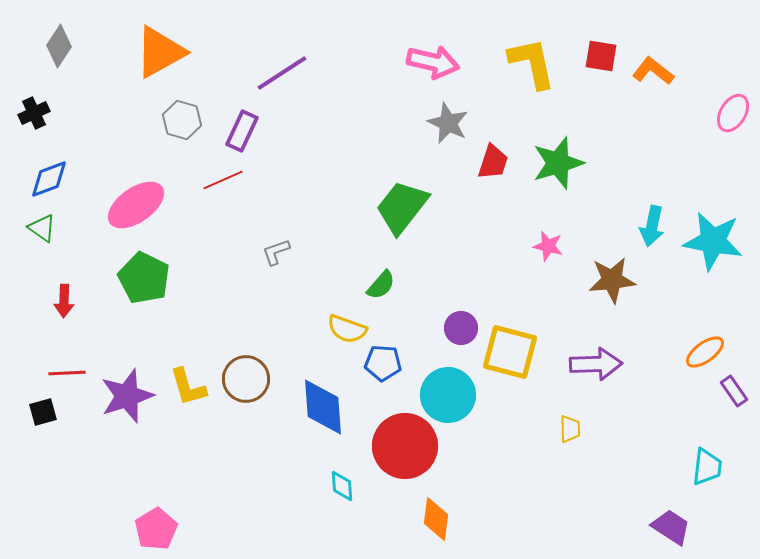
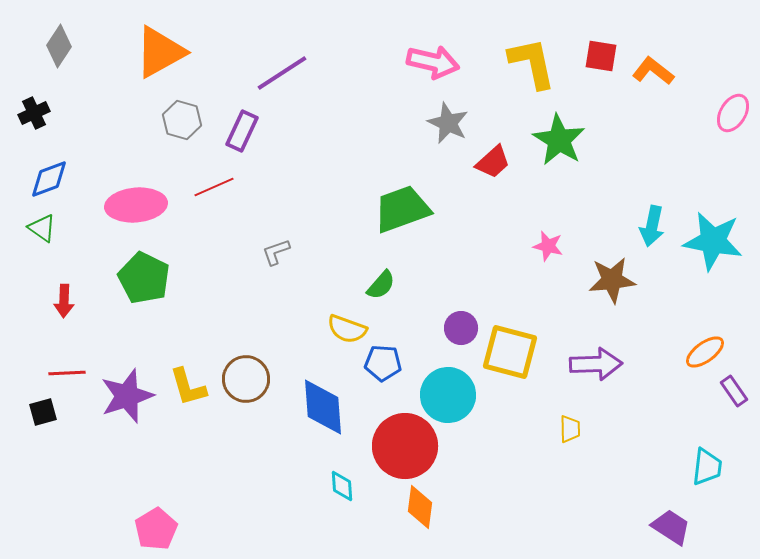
red trapezoid at (493, 162): rotated 30 degrees clockwise
green star at (558, 163): moved 1 px right, 23 px up; rotated 24 degrees counterclockwise
red line at (223, 180): moved 9 px left, 7 px down
pink ellipse at (136, 205): rotated 30 degrees clockwise
green trapezoid at (402, 207): moved 2 px down; rotated 32 degrees clockwise
orange diamond at (436, 519): moved 16 px left, 12 px up
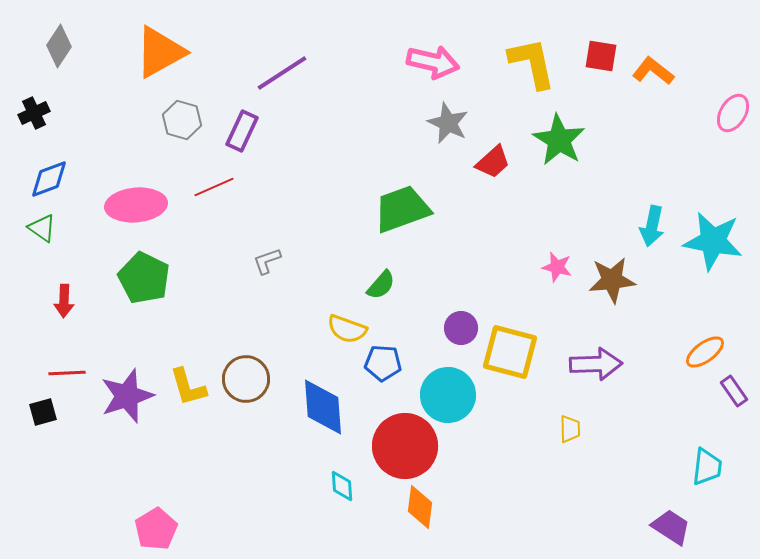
pink star at (548, 246): moved 9 px right, 21 px down
gray L-shape at (276, 252): moved 9 px left, 9 px down
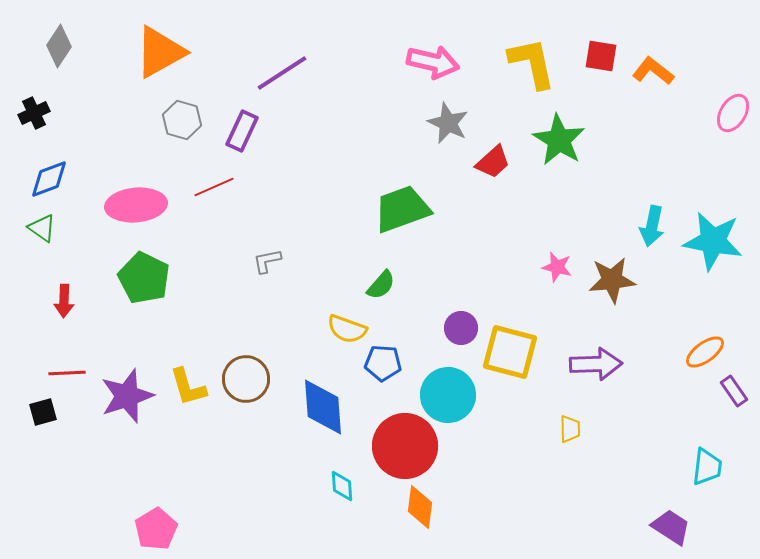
gray L-shape at (267, 261): rotated 8 degrees clockwise
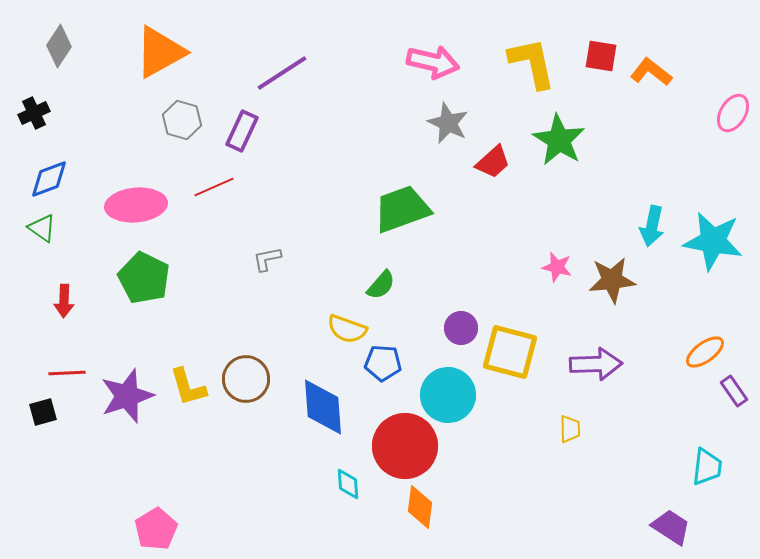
orange L-shape at (653, 71): moved 2 px left, 1 px down
gray L-shape at (267, 261): moved 2 px up
cyan diamond at (342, 486): moved 6 px right, 2 px up
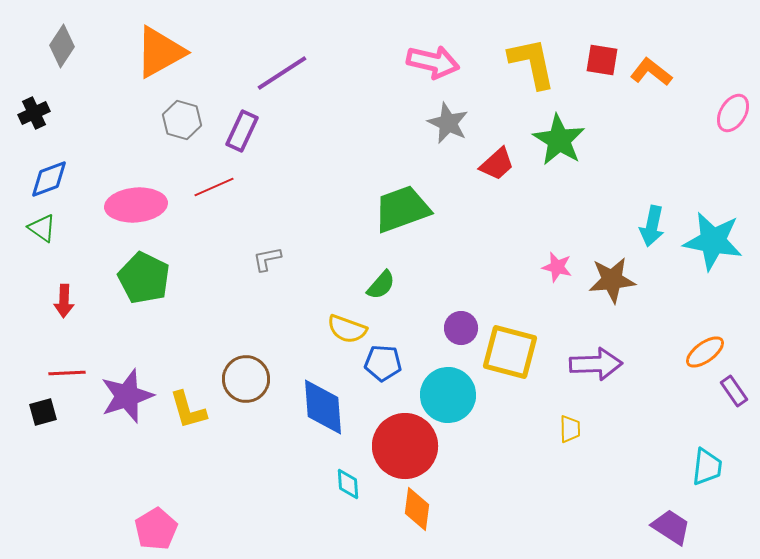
gray diamond at (59, 46): moved 3 px right
red square at (601, 56): moved 1 px right, 4 px down
red trapezoid at (493, 162): moved 4 px right, 2 px down
yellow L-shape at (188, 387): moved 23 px down
orange diamond at (420, 507): moved 3 px left, 2 px down
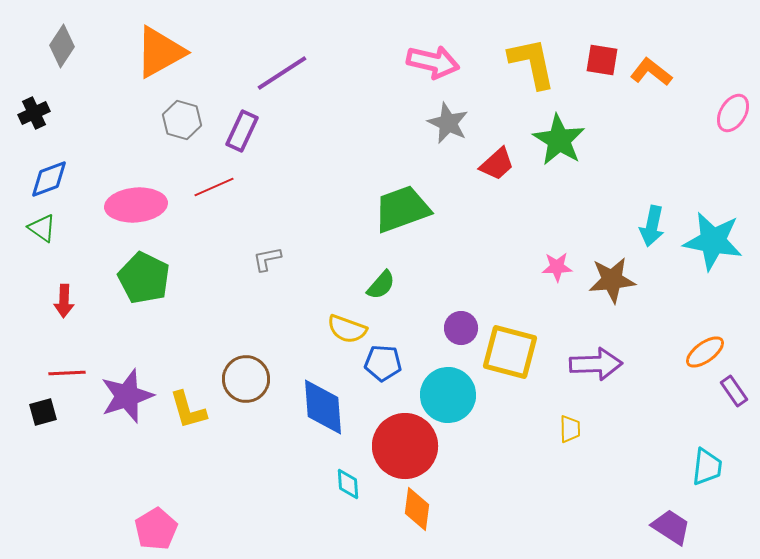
pink star at (557, 267): rotated 16 degrees counterclockwise
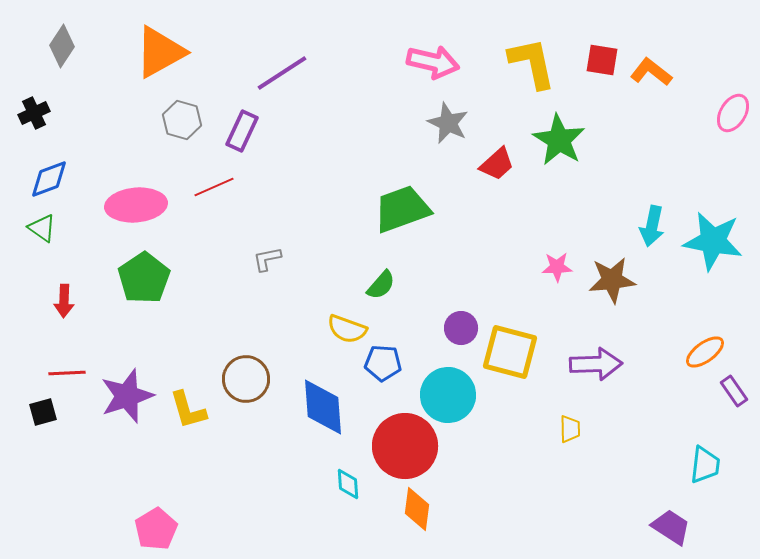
green pentagon at (144, 278): rotated 12 degrees clockwise
cyan trapezoid at (707, 467): moved 2 px left, 2 px up
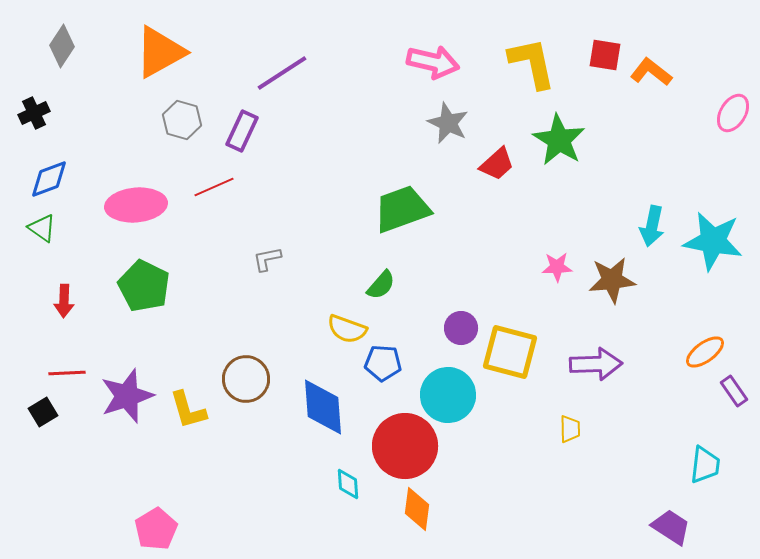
red square at (602, 60): moved 3 px right, 5 px up
green pentagon at (144, 278): moved 8 px down; rotated 12 degrees counterclockwise
black square at (43, 412): rotated 16 degrees counterclockwise
